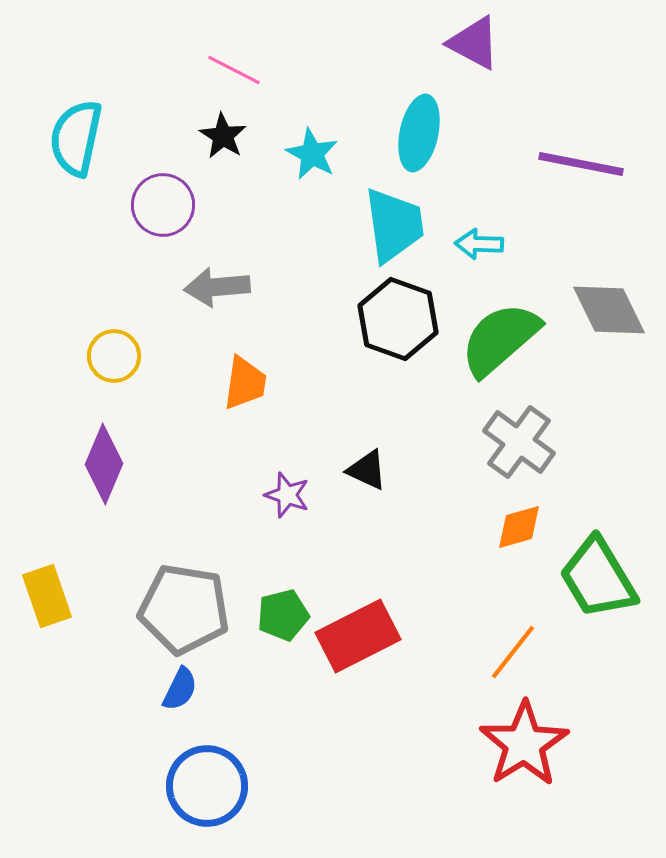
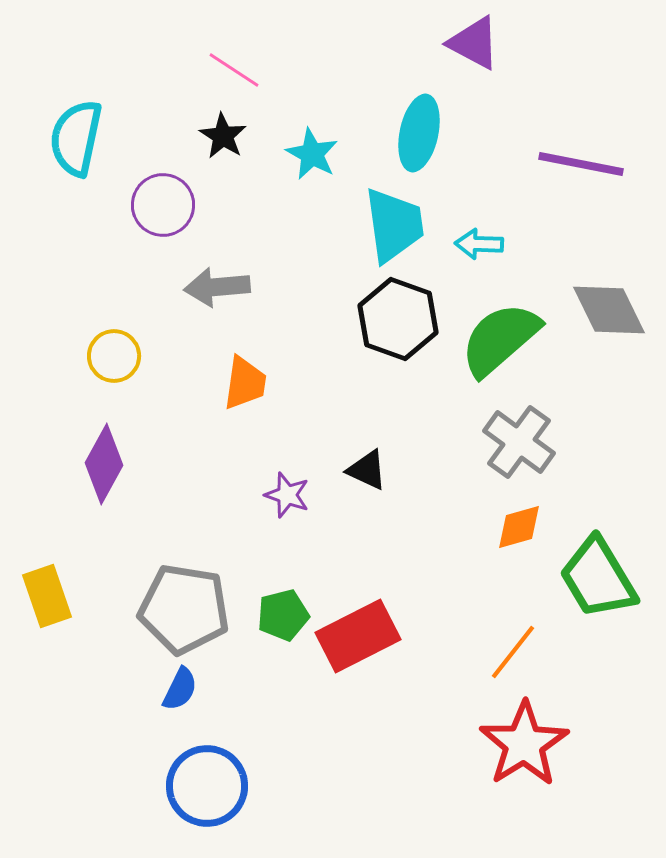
pink line: rotated 6 degrees clockwise
purple diamond: rotated 6 degrees clockwise
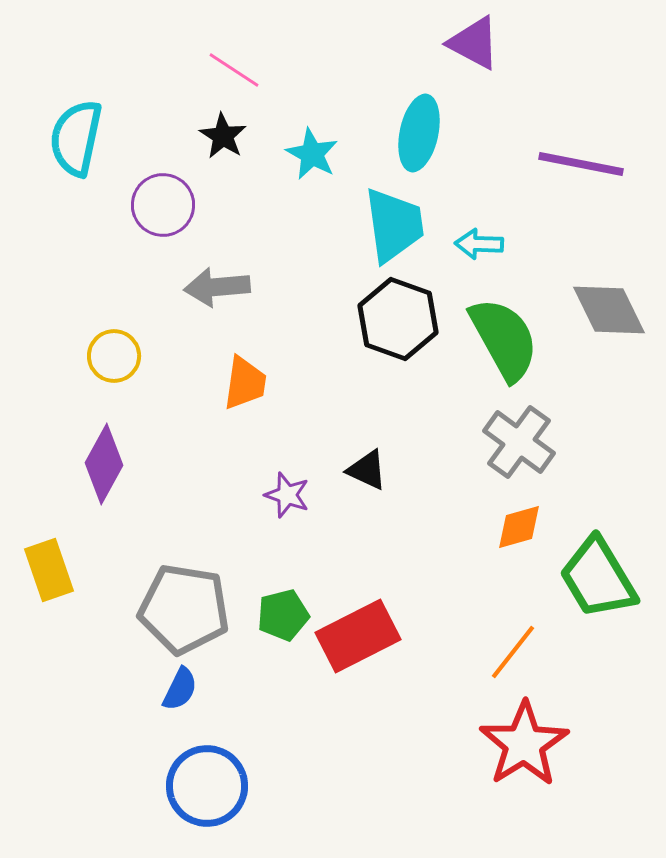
green semicircle: moved 4 px right; rotated 102 degrees clockwise
yellow rectangle: moved 2 px right, 26 px up
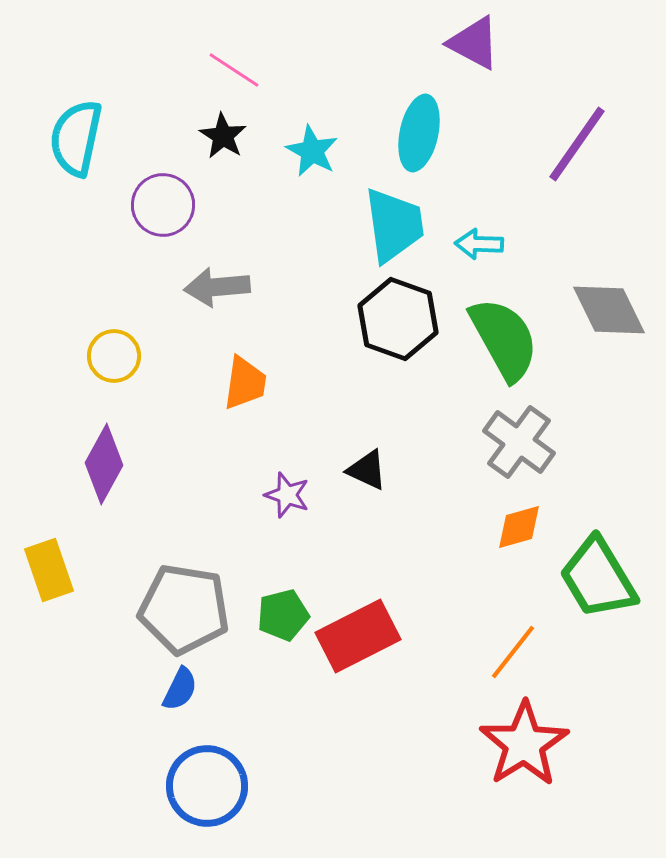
cyan star: moved 3 px up
purple line: moved 4 px left, 20 px up; rotated 66 degrees counterclockwise
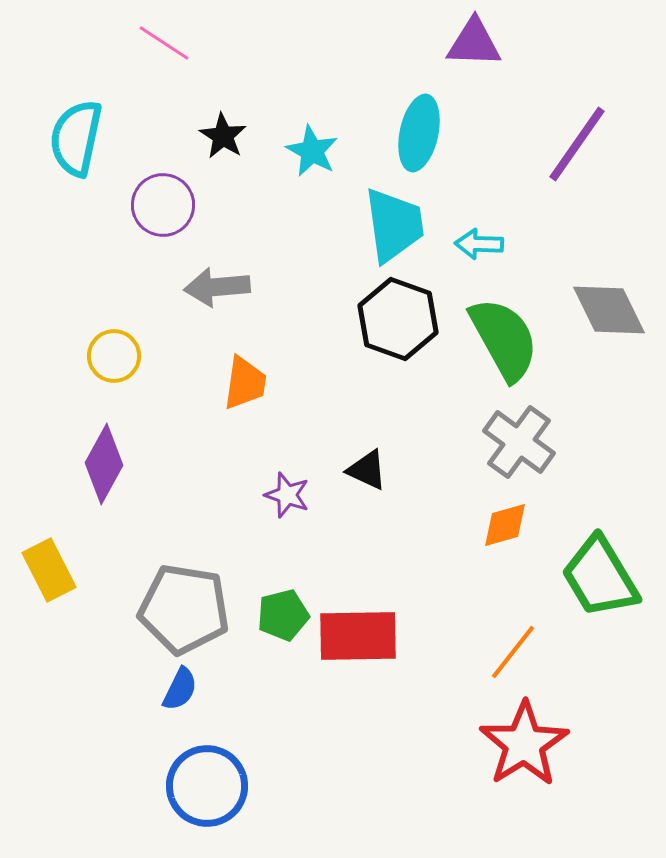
purple triangle: rotated 26 degrees counterclockwise
pink line: moved 70 px left, 27 px up
orange diamond: moved 14 px left, 2 px up
yellow rectangle: rotated 8 degrees counterclockwise
green trapezoid: moved 2 px right, 1 px up
red rectangle: rotated 26 degrees clockwise
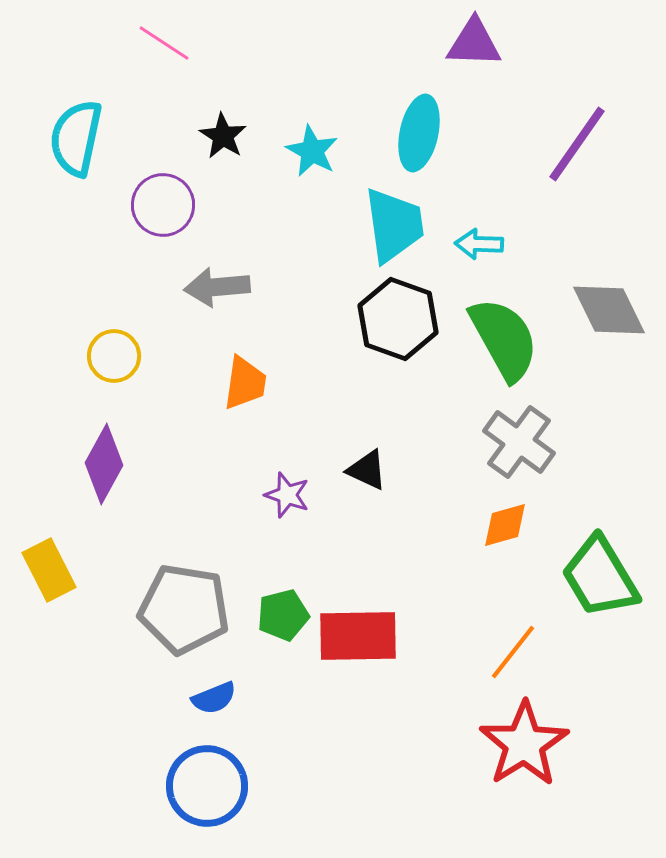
blue semicircle: moved 34 px right, 9 px down; rotated 42 degrees clockwise
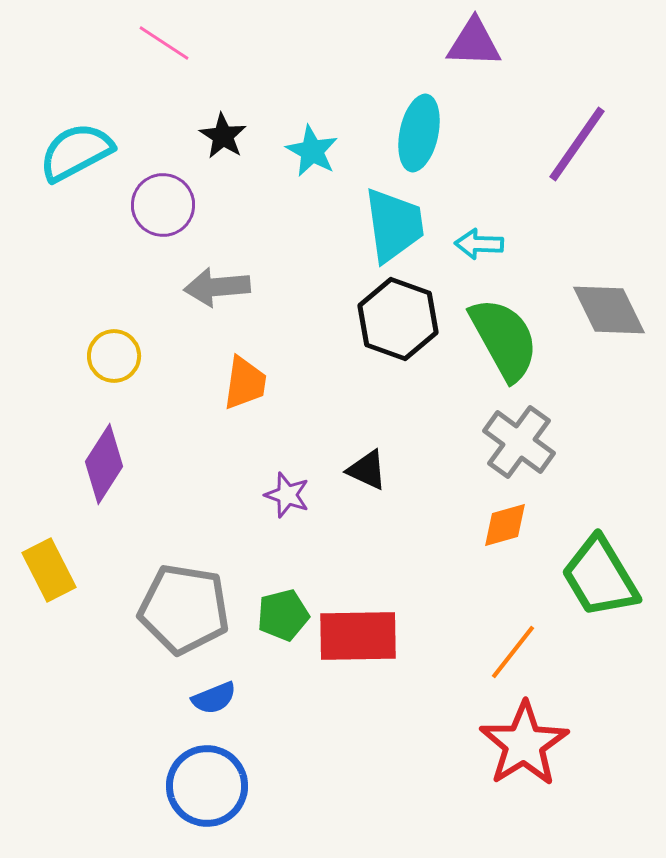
cyan semicircle: moved 14 px down; rotated 50 degrees clockwise
purple diamond: rotated 4 degrees clockwise
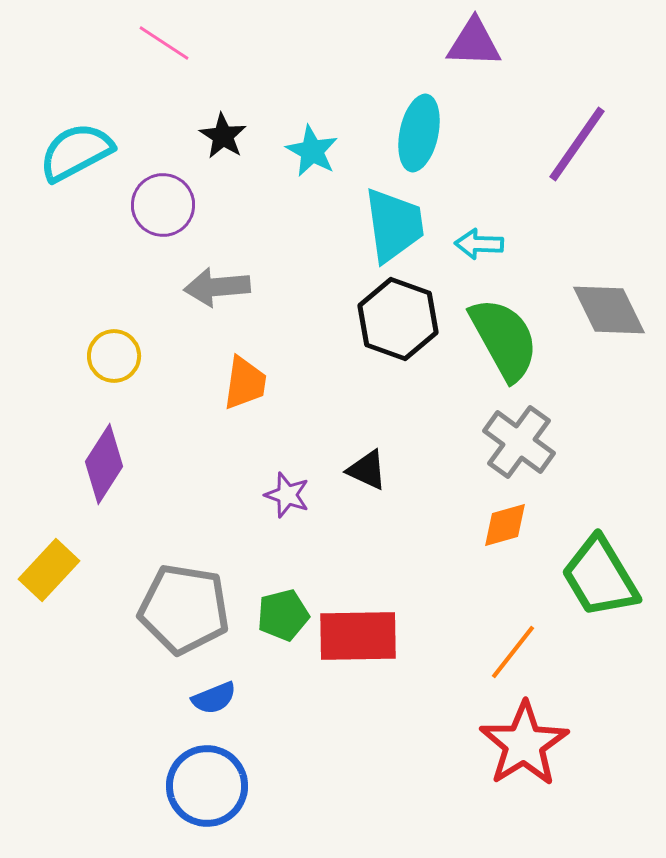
yellow rectangle: rotated 70 degrees clockwise
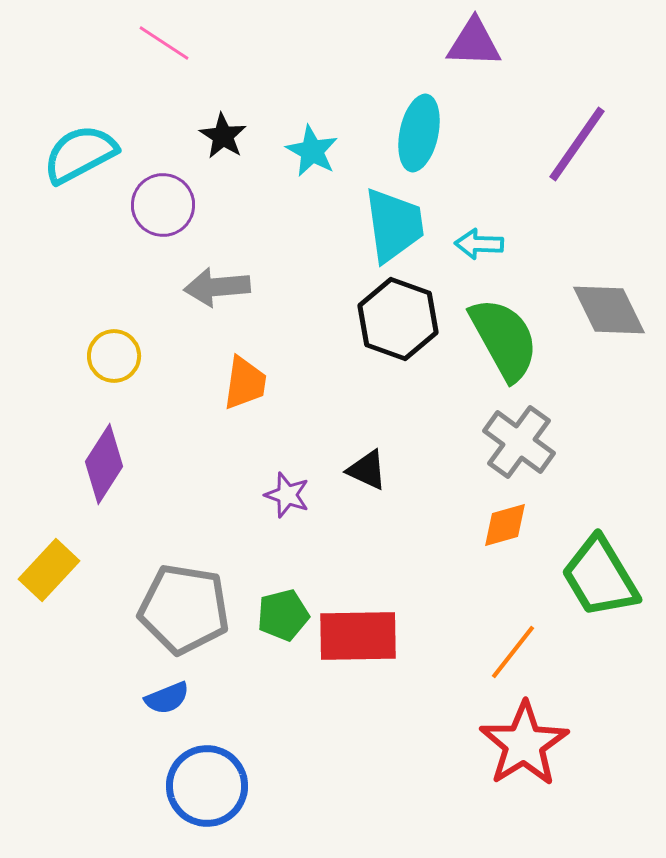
cyan semicircle: moved 4 px right, 2 px down
blue semicircle: moved 47 px left
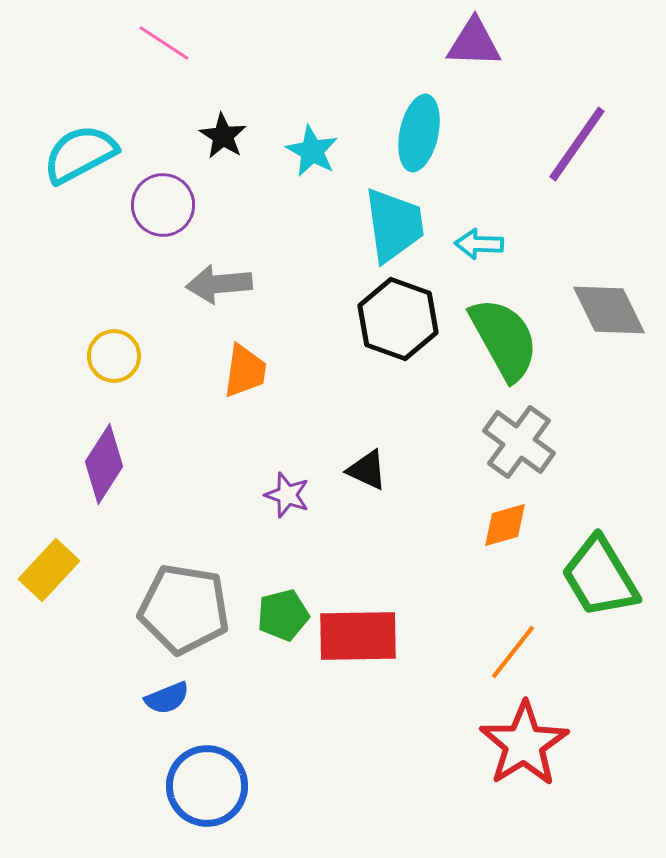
gray arrow: moved 2 px right, 3 px up
orange trapezoid: moved 12 px up
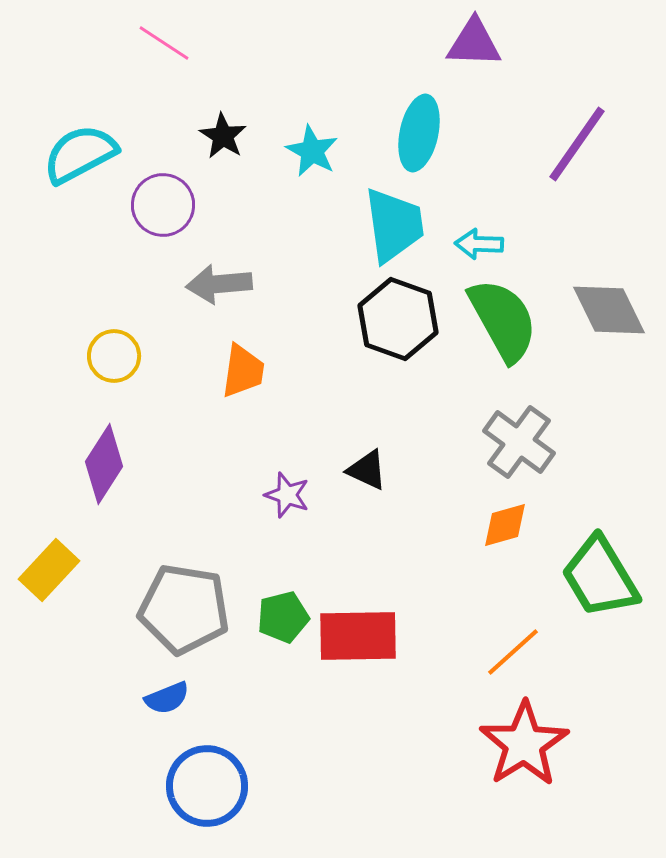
green semicircle: moved 1 px left, 19 px up
orange trapezoid: moved 2 px left
green pentagon: moved 2 px down
orange line: rotated 10 degrees clockwise
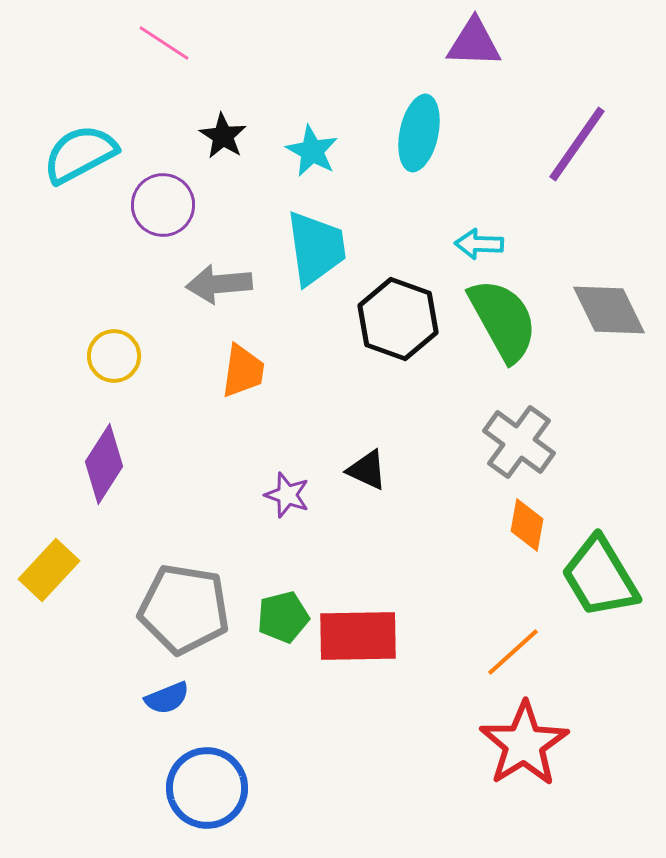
cyan trapezoid: moved 78 px left, 23 px down
orange diamond: moved 22 px right; rotated 64 degrees counterclockwise
blue circle: moved 2 px down
